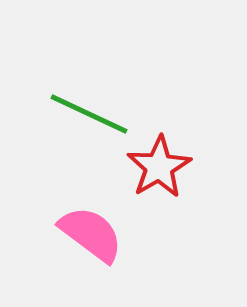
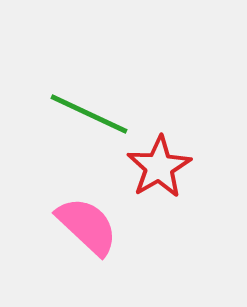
pink semicircle: moved 4 px left, 8 px up; rotated 6 degrees clockwise
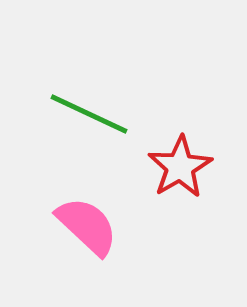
red star: moved 21 px right
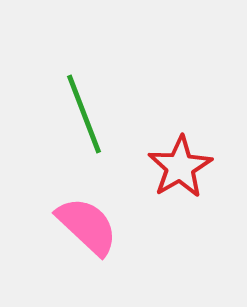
green line: moved 5 px left; rotated 44 degrees clockwise
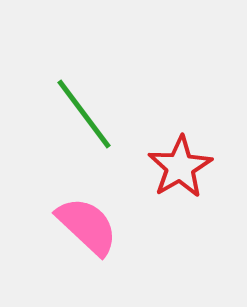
green line: rotated 16 degrees counterclockwise
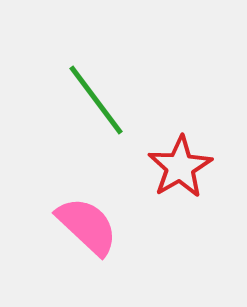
green line: moved 12 px right, 14 px up
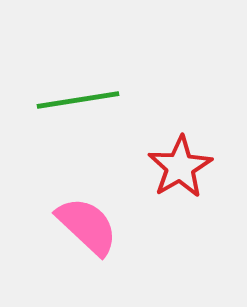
green line: moved 18 px left; rotated 62 degrees counterclockwise
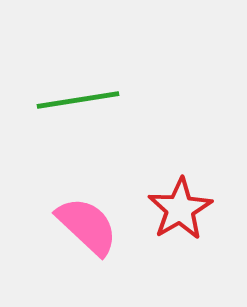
red star: moved 42 px down
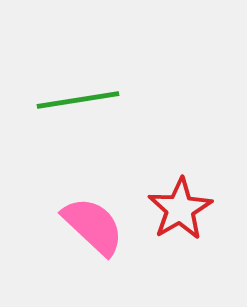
pink semicircle: moved 6 px right
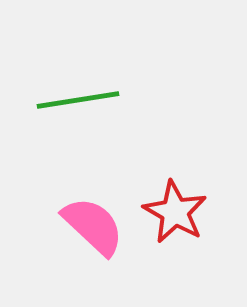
red star: moved 5 px left, 3 px down; rotated 12 degrees counterclockwise
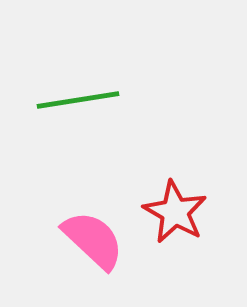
pink semicircle: moved 14 px down
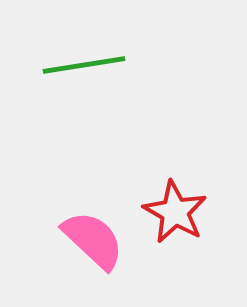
green line: moved 6 px right, 35 px up
